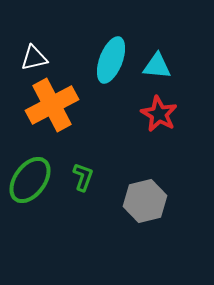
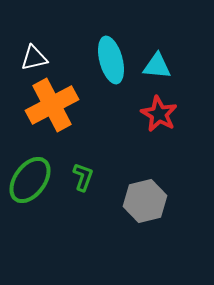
cyan ellipse: rotated 36 degrees counterclockwise
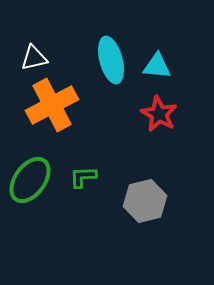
green L-shape: rotated 112 degrees counterclockwise
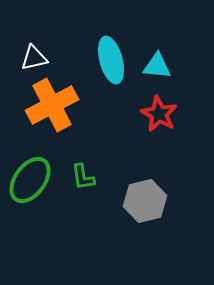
green L-shape: rotated 96 degrees counterclockwise
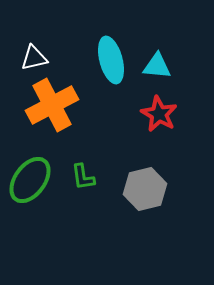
gray hexagon: moved 12 px up
